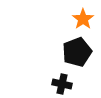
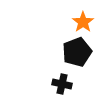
orange star: moved 3 px down
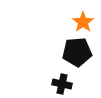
black pentagon: rotated 16 degrees clockwise
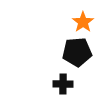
black cross: moved 1 px right; rotated 12 degrees counterclockwise
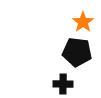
black pentagon: rotated 12 degrees clockwise
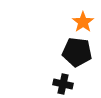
black cross: rotated 12 degrees clockwise
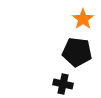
orange star: moved 3 px up
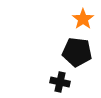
black cross: moved 3 px left, 2 px up
